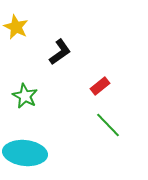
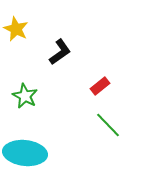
yellow star: moved 2 px down
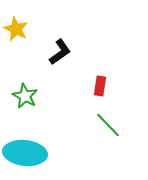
red rectangle: rotated 42 degrees counterclockwise
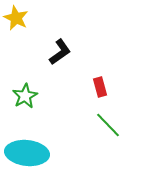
yellow star: moved 11 px up
red rectangle: moved 1 px down; rotated 24 degrees counterclockwise
green star: rotated 15 degrees clockwise
cyan ellipse: moved 2 px right
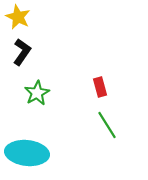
yellow star: moved 2 px right, 1 px up
black L-shape: moved 38 px left; rotated 20 degrees counterclockwise
green star: moved 12 px right, 3 px up
green line: moved 1 px left; rotated 12 degrees clockwise
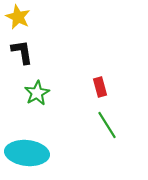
black L-shape: rotated 44 degrees counterclockwise
